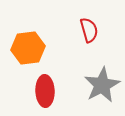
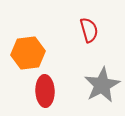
orange hexagon: moved 5 px down
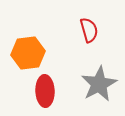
gray star: moved 3 px left, 1 px up
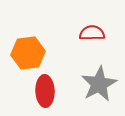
red semicircle: moved 3 px right, 3 px down; rotated 75 degrees counterclockwise
